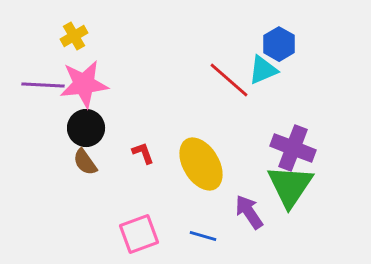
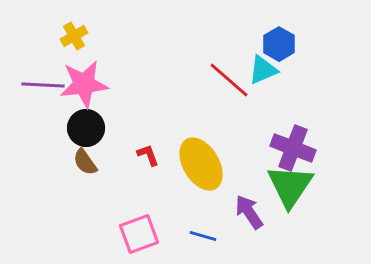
red L-shape: moved 5 px right, 2 px down
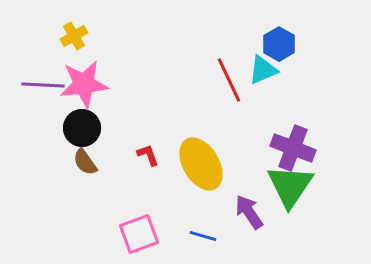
red line: rotated 24 degrees clockwise
black circle: moved 4 px left
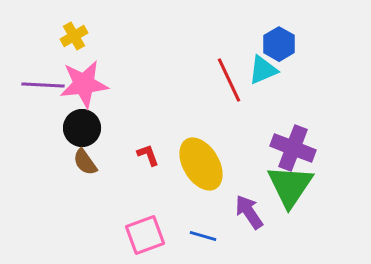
pink square: moved 6 px right, 1 px down
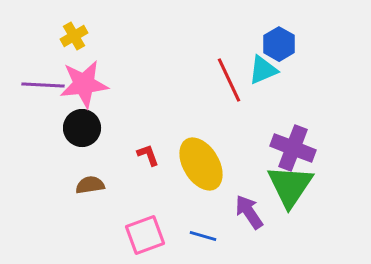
brown semicircle: moved 5 px right, 23 px down; rotated 116 degrees clockwise
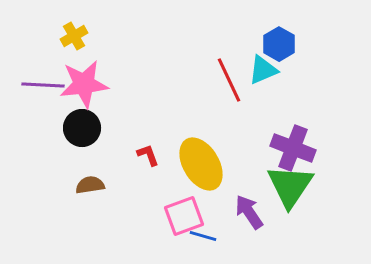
pink square: moved 39 px right, 19 px up
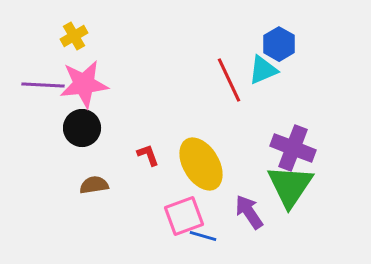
brown semicircle: moved 4 px right
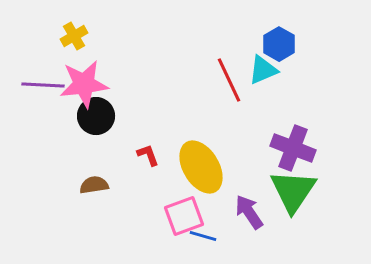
black circle: moved 14 px right, 12 px up
yellow ellipse: moved 3 px down
green triangle: moved 3 px right, 5 px down
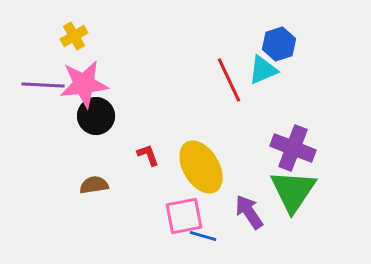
blue hexagon: rotated 12 degrees clockwise
pink square: rotated 9 degrees clockwise
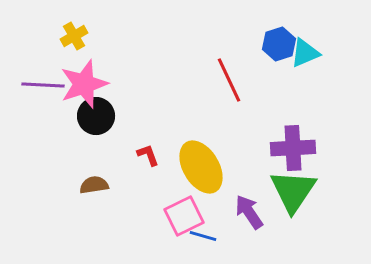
cyan triangle: moved 42 px right, 17 px up
pink star: rotated 12 degrees counterclockwise
purple cross: rotated 24 degrees counterclockwise
pink square: rotated 15 degrees counterclockwise
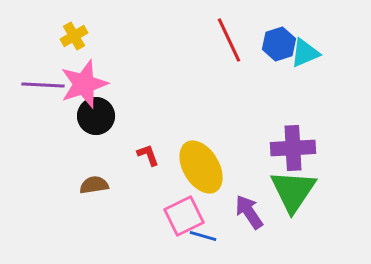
red line: moved 40 px up
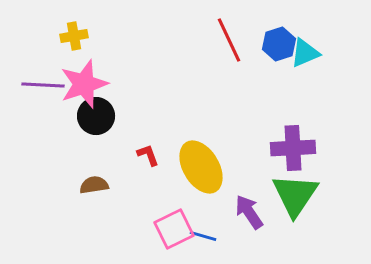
yellow cross: rotated 20 degrees clockwise
green triangle: moved 2 px right, 4 px down
pink square: moved 10 px left, 13 px down
